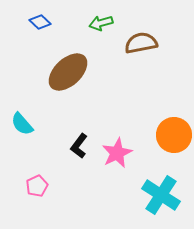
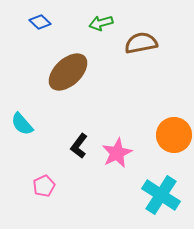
pink pentagon: moved 7 px right
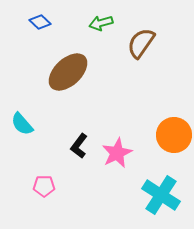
brown semicircle: rotated 44 degrees counterclockwise
pink pentagon: rotated 25 degrees clockwise
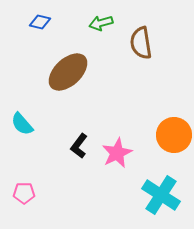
blue diamond: rotated 30 degrees counterclockwise
brown semicircle: rotated 44 degrees counterclockwise
pink pentagon: moved 20 px left, 7 px down
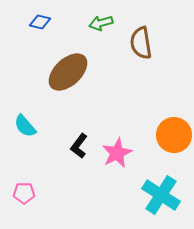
cyan semicircle: moved 3 px right, 2 px down
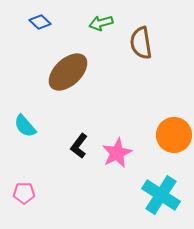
blue diamond: rotated 30 degrees clockwise
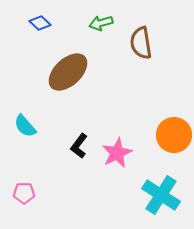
blue diamond: moved 1 px down
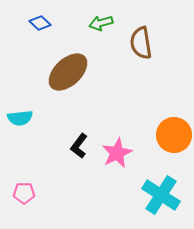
cyan semicircle: moved 5 px left, 8 px up; rotated 55 degrees counterclockwise
